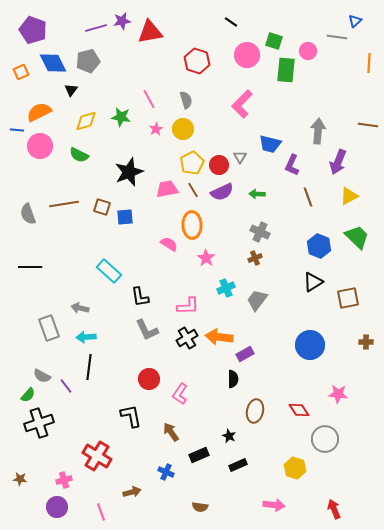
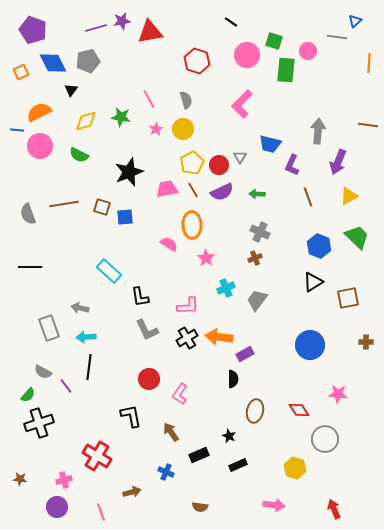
gray semicircle at (42, 376): moved 1 px right, 4 px up
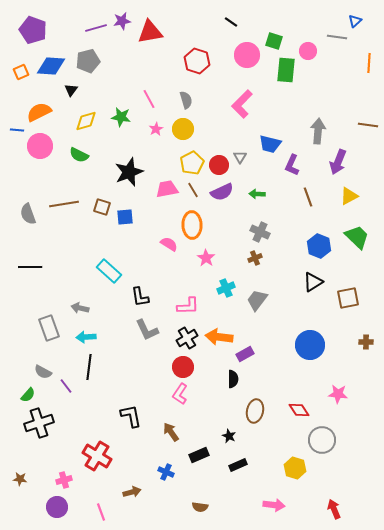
blue diamond at (53, 63): moved 2 px left, 3 px down; rotated 60 degrees counterclockwise
red circle at (149, 379): moved 34 px right, 12 px up
gray circle at (325, 439): moved 3 px left, 1 px down
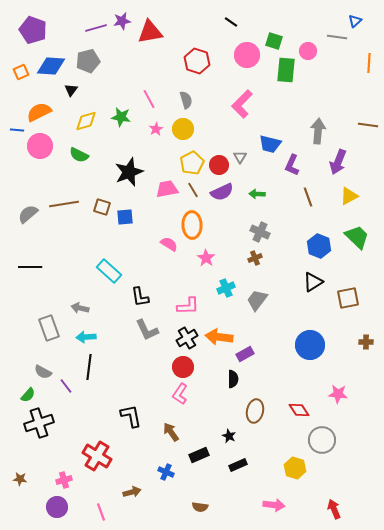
gray semicircle at (28, 214): rotated 70 degrees clockwise
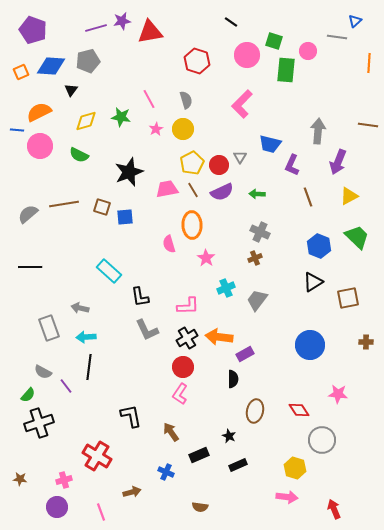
pink semicircle at (169, 244): rotated 138 degrees counterclockwise
pink arrow at (274, 505): moved 13 px right, 8 px up
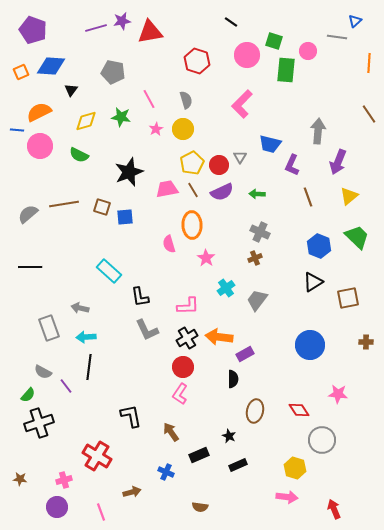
gray pentagon at (88, 61): moved 25 px right, 11 px down; rotated 25 degrees clockwise
brown line at (368, 125): moved 1 px right, 11 px up; rotated 48 degrees clockwise
yellow triangle at (349, 196): rotated 12 degrees counterclockwise
cyan cross at (226, 288): rotated 12 degrees counterclockwise
